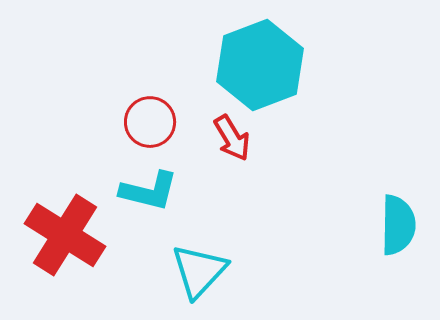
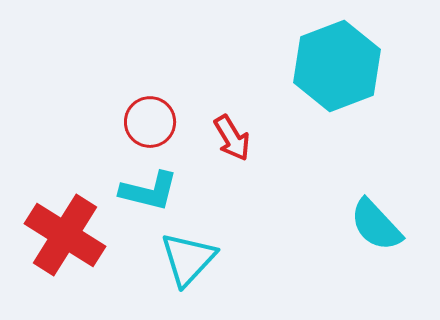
cyan hexagon: moved 77 px right, 1 px down
cyan semicircle: moved 22 px left; rotated 136 degrees clockwise
cyan triangle: moved 11 px left, 12 px up
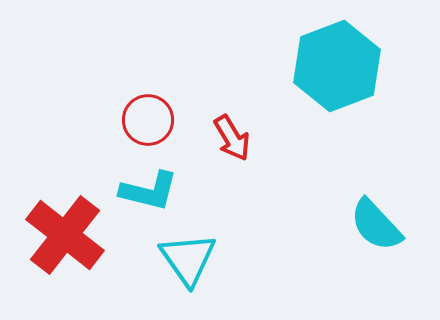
red circle: moved 2 px left, 2 px up
red cross: rotated 6 degrees clockwise
cyan triangle: rotated 18 degrees counterclockwise
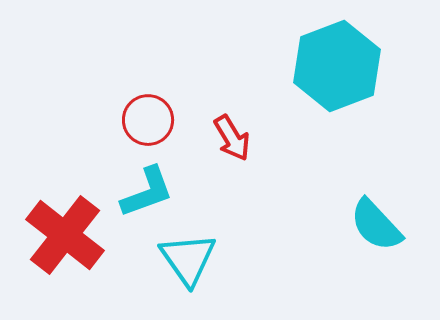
cyan L-shape: moved 2 px left, 1 px down; rotated 34 degrees counterclockwise
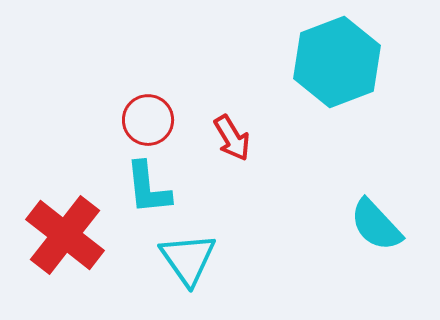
cyan hexagon: moved 4 px up
cyan L-shape: moved 1 px right, 4 px up; rotated 104 degrees clockwise
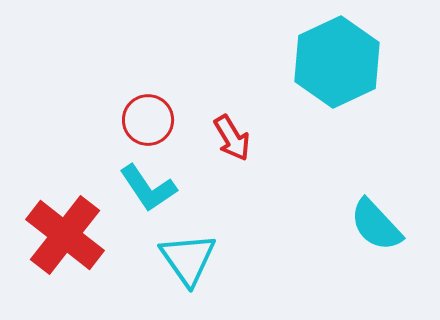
cyan hexagon: rotated 4 degrees counterclockwise
cyan L-shape: rotated 28 degrees counterclockwise
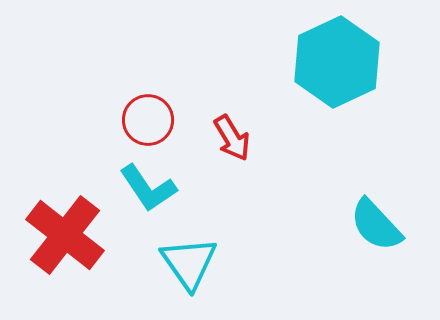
cyan triangle: moved 1 px right, 4 px down
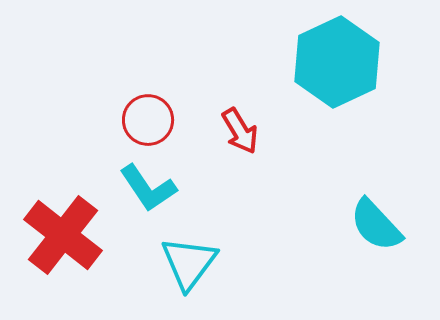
red arrow: moved 8 px right, 7 px up
red cross: moved 2 px left
cyan triangle: rotated 12 degrees clockwise
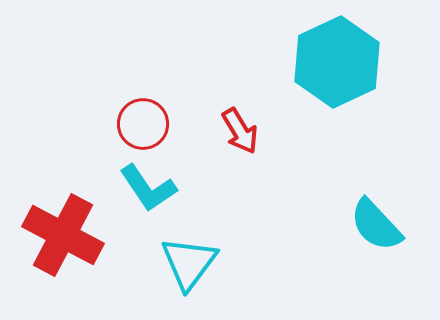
red circle: moved 5 px left, 4 px down
red cross: rotated 10 degrees counterclockwise
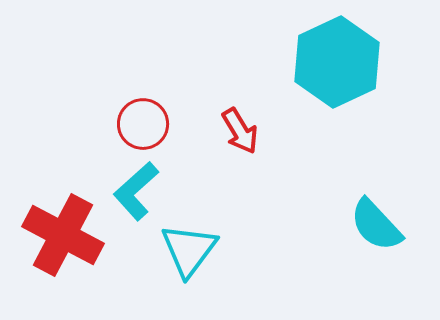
cyan L-shape: moved 12 px left, 3 px down; rotated 82 degrees clockwise
cyan triangle: moved 13 px up
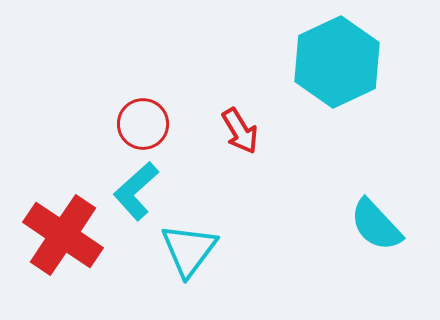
red cross: rotated 6 degrees clockwise
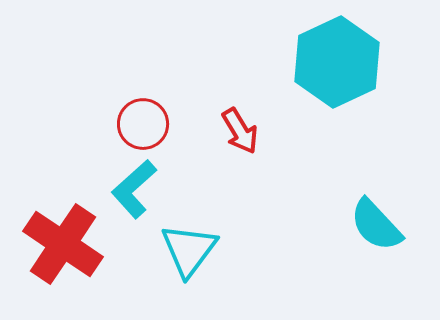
cyan L-shape: moved 2 px left, 2 px up
red cross: moved 9 px down
